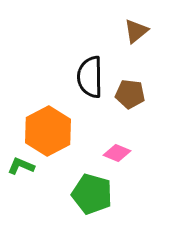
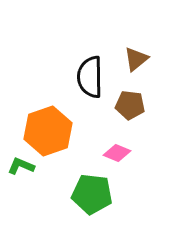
brown triangle: moved 28 px down
brown pentagon: moved 11 px down
orange hexagon: rotated 9 degrees clockwise
green pentagon: rotated 9 degrees counterclockwise
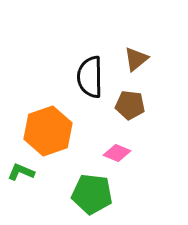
green L-shape: moved 6 px down
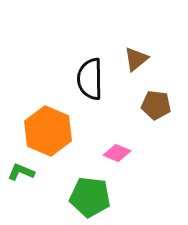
black semicircle: moved 2 px down
brown pentagon: moved 26 px right
orange hexagon: rotated 18 degrees counterclockwise
green pentagon: moved 2 px left, 3 px down
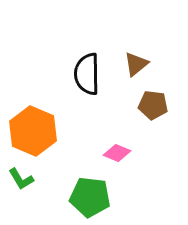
brown triangle: moved 5 px down
black semicircle: moved 3 px left, 5 px up
brown pentagon: moved 3 px left
orange hexagon: moved 15 px left
green L-shape: moved 7 px down; rotated 144 degrees counterclockwise
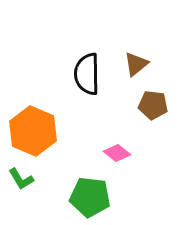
pink diamond: rotated 16 degrees clockwise
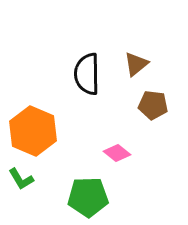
green pentagon: moved 2 px left; rotated 9 degrees counterclockwise
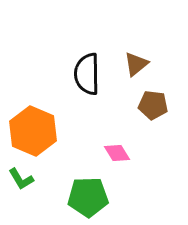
pink diamond: rotated 20 degrees clockwise
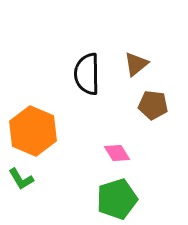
green pentagon: moved 29 px right, 2 px down; rotated 15 degrees counterclockwise
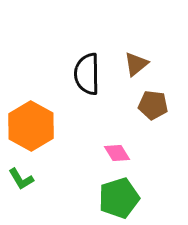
orange hexagon: moved 2 px left, 5 px up; rotated 6 degrees clockwise
green pentagon: moved 2 px right, 1 px up
